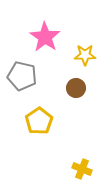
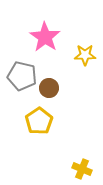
brown circle: moved 27 px left
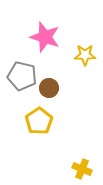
pink star: rotated 16 degrees counterclockwise
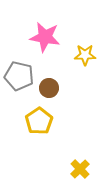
pink star: rotated 8 degrees counterclockwise
gray pentagon: moved 3 px left
yellow cross: moved 2 px left; rotated 24 degrees clockwise
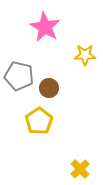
pink star: moved 10 px up; rotated 20 degrees clockwise
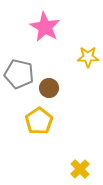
yellow star: moved 3 px right, 2 px down
gray pentagon: moved 2 px up
